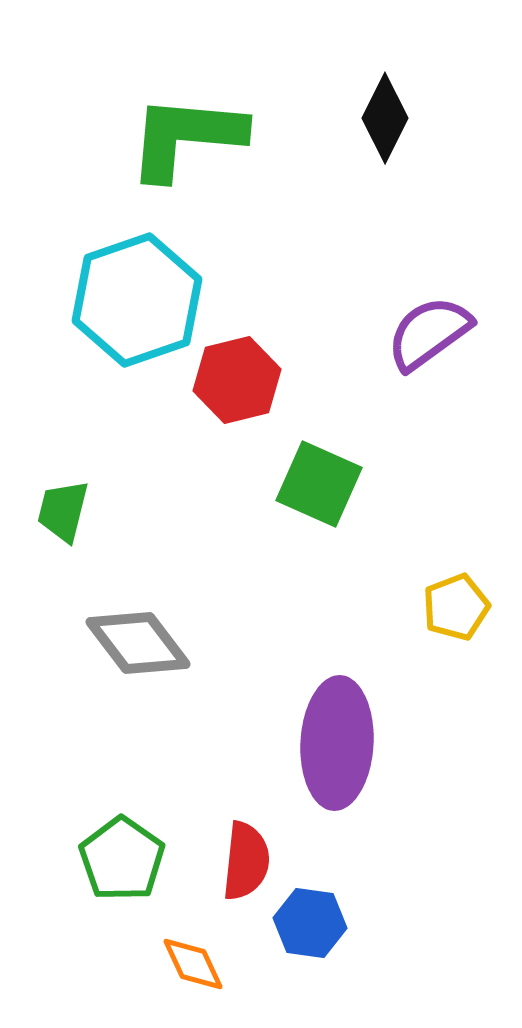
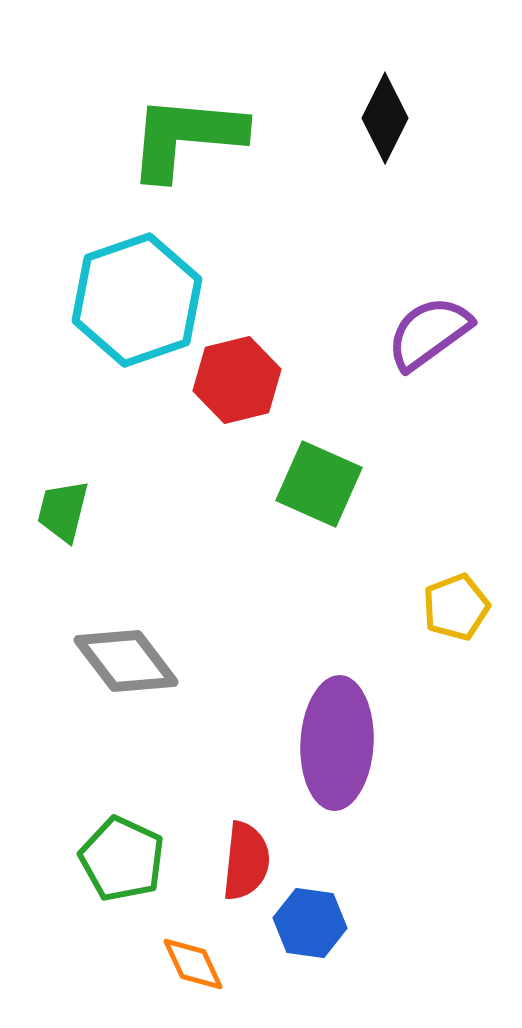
gray diamond: moved 12 px left, 18 px down
green pentagon: rotated 10 degrees counterclockwise
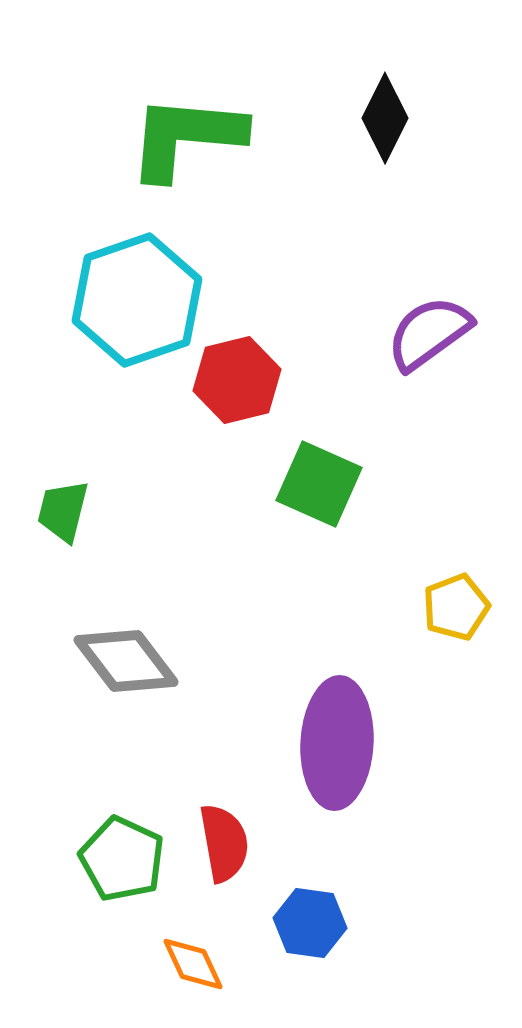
red semicircle: moved 22 px left, 18 px up; rotated 16 degrees counterclockwise
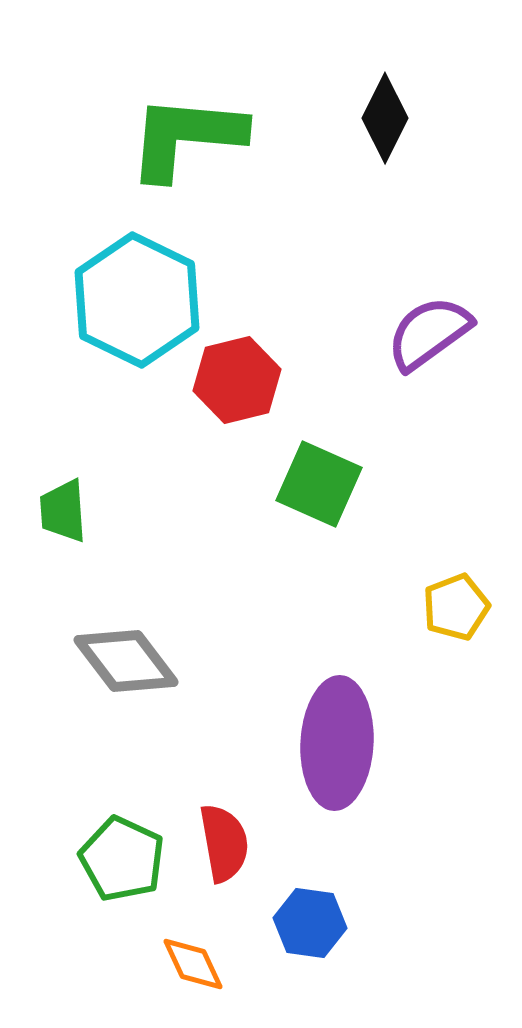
cyan hexagon: rotated 15 degrees counterclockwise
green trapezoid: rotated 18 degrees counterclockwise
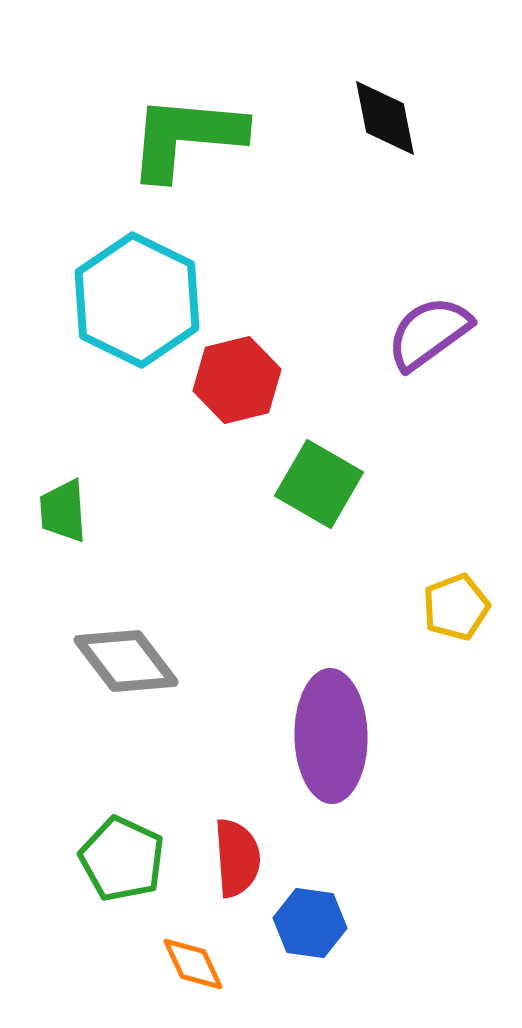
black diamond: rotated 38 degrees counterclockwise
green square: rotated 6 degrees clockwise
purple ellipse: moved 6 px left, 7 px up; rotated 4 degrees counterclockwise
red semicircle: moved 13 px right, 15 px down; rotated 6 degrees clockwise
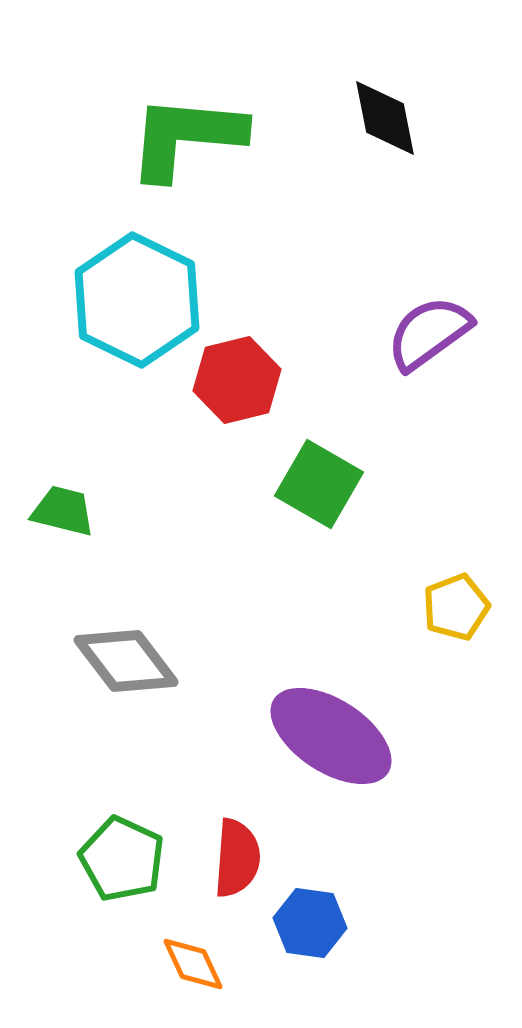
green trapezoid: rotated 108 degrees clockwise
purple ellipse: rotated 56 degrees counterclockwise
red semicircle: rotated 8 degrees clockwise
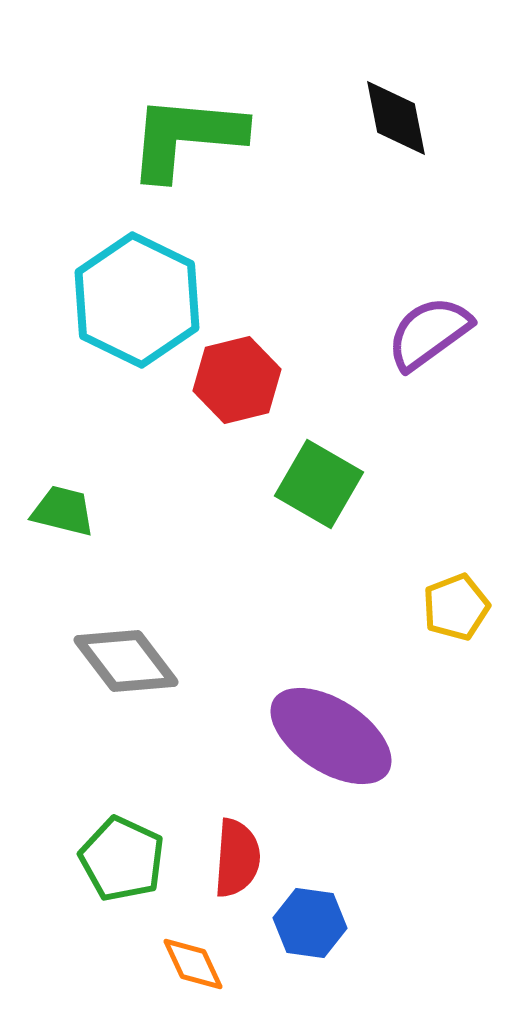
black diamond: moved 11 px right
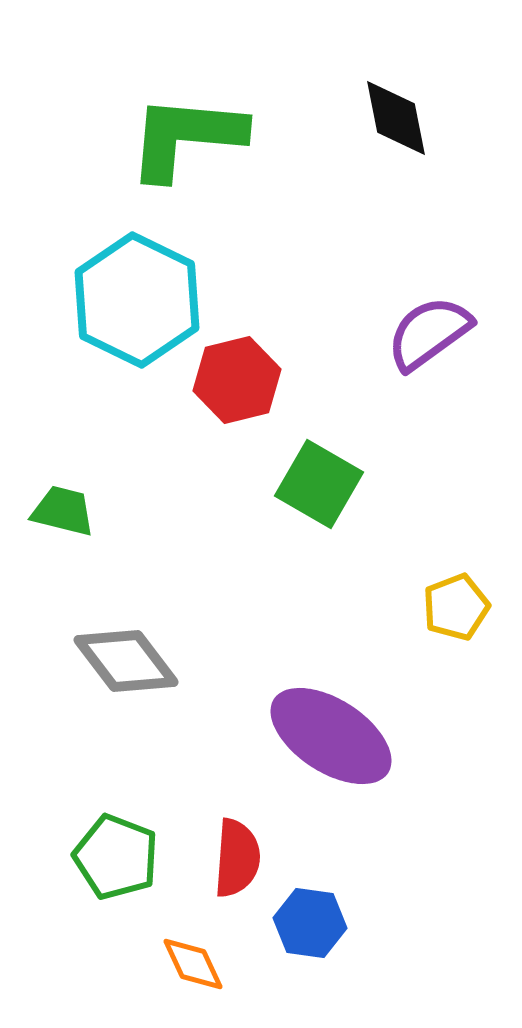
green pentagon: moved 6 px left, 2 px up; rotated 4 degrees counterclockwise
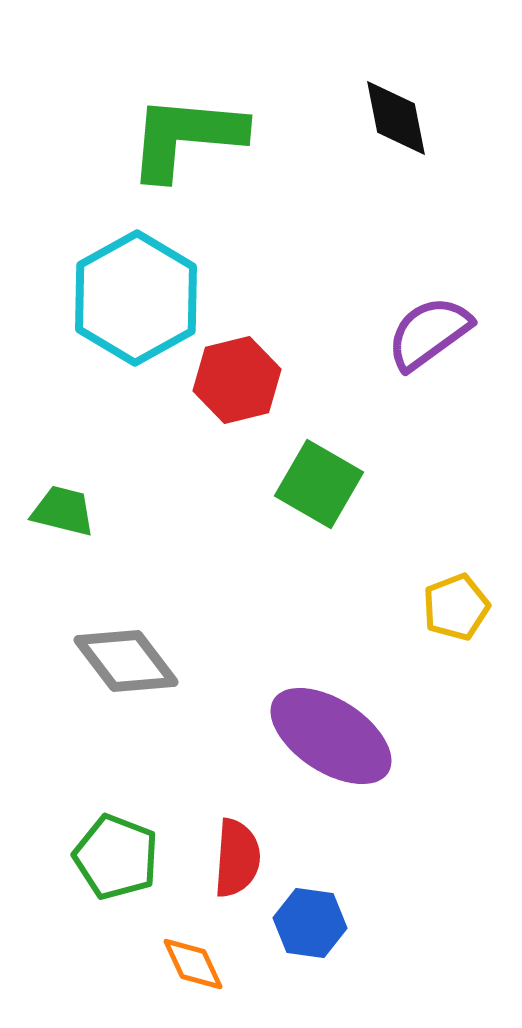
cyan hexagon: moved 1 px left, 2 px up; rotated 5 degrees clockwise
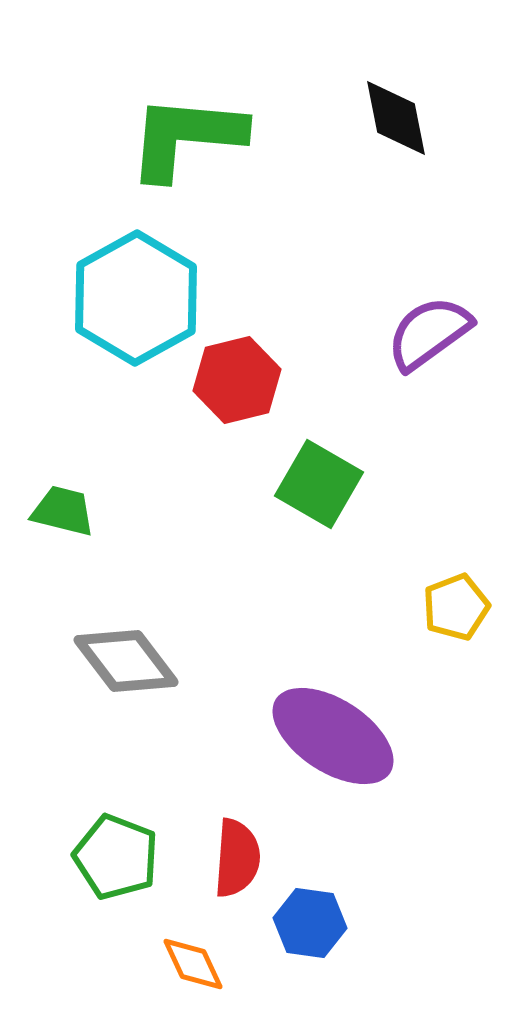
purple ellipse: moved 2 px right
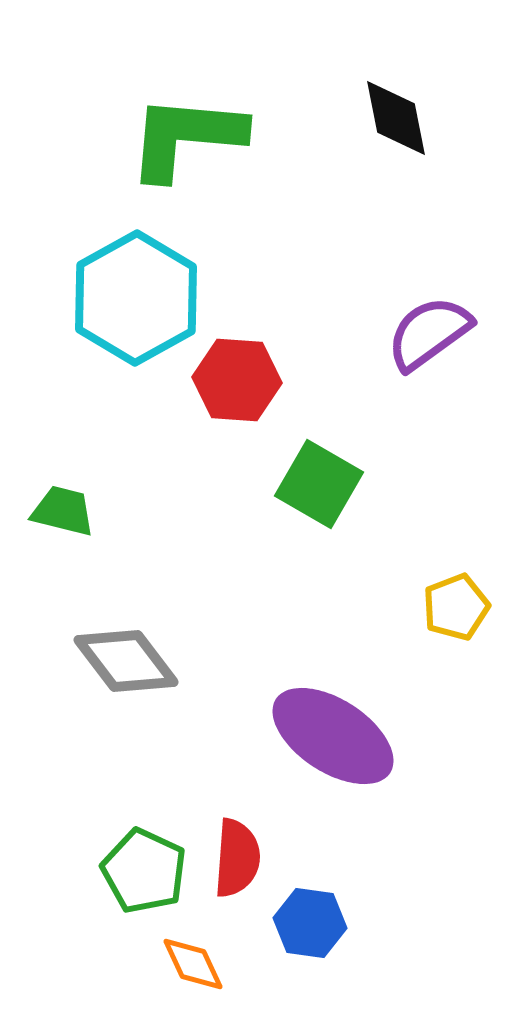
red hexagon: rotated 18 degrees clockwise
green pentagon: moved 28 px right, 14 px down; rotated 4 degrees clockwise
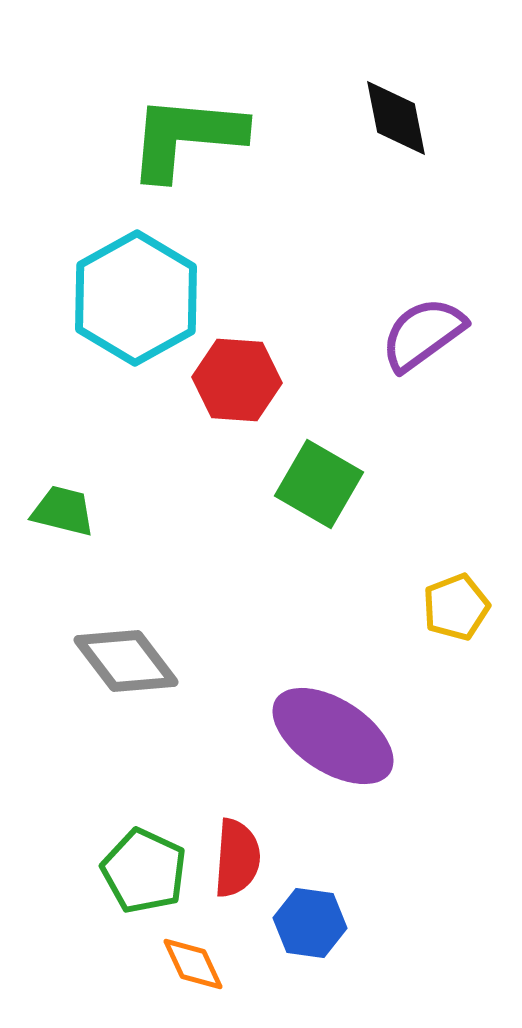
purple semicircle: moved 6 px left, 1 px down
